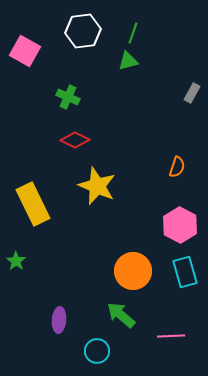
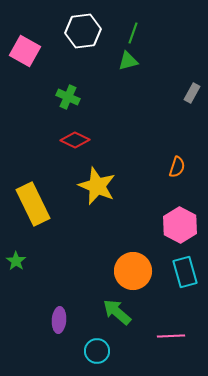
green arrow: moved 4 px left, 3 px up
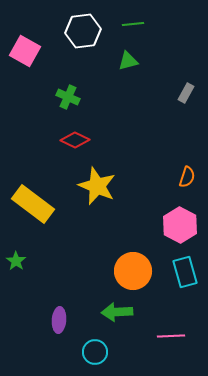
green line: moved 9 px up; rotated 65 degrees clockwise
gray rectangle: moved 6 px left
orange semicircle: moved 10 px right, 10 px down
yellow rectangle: rotated 27 degrees counterclockwise
green arrow: rotated 44 degrees counterclockwise
cyan circle: moved 2 px left, 1 px down
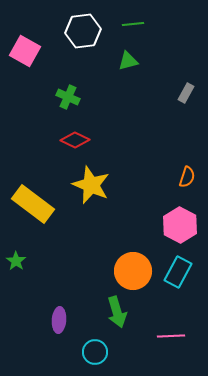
yellow star: moved 6 px left, 1 px up
cyan rectangle: moved 7 px left; rotated 44 degrees clockwise
green arrow: rotated 104 degrees counterclockwise
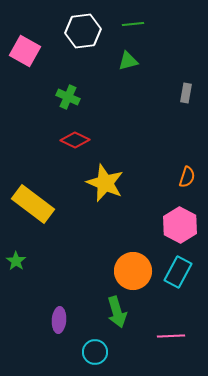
gray rectangle: rotated 18 degrees counterclockwise
yellow star: moved 14 px right, 2 px up
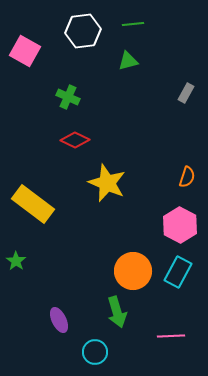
gray rectangle: rotated 18 degrees clockwise
yellow star: moved 2 px right
purple ellipse: rotated 30 degrees counterclockwise
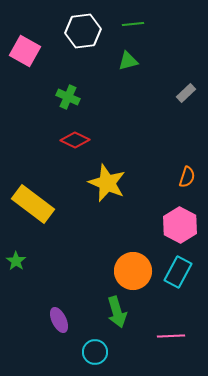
gray rectangle: rotated 18 degrees clockwise
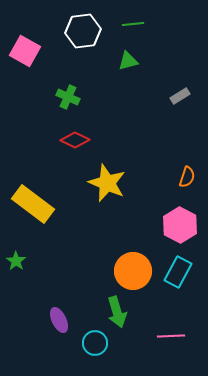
gray rectangle: moved 6 px left, 3 px down; rotated 12 degrees clockwise
cyan circle: moved 9 px up
